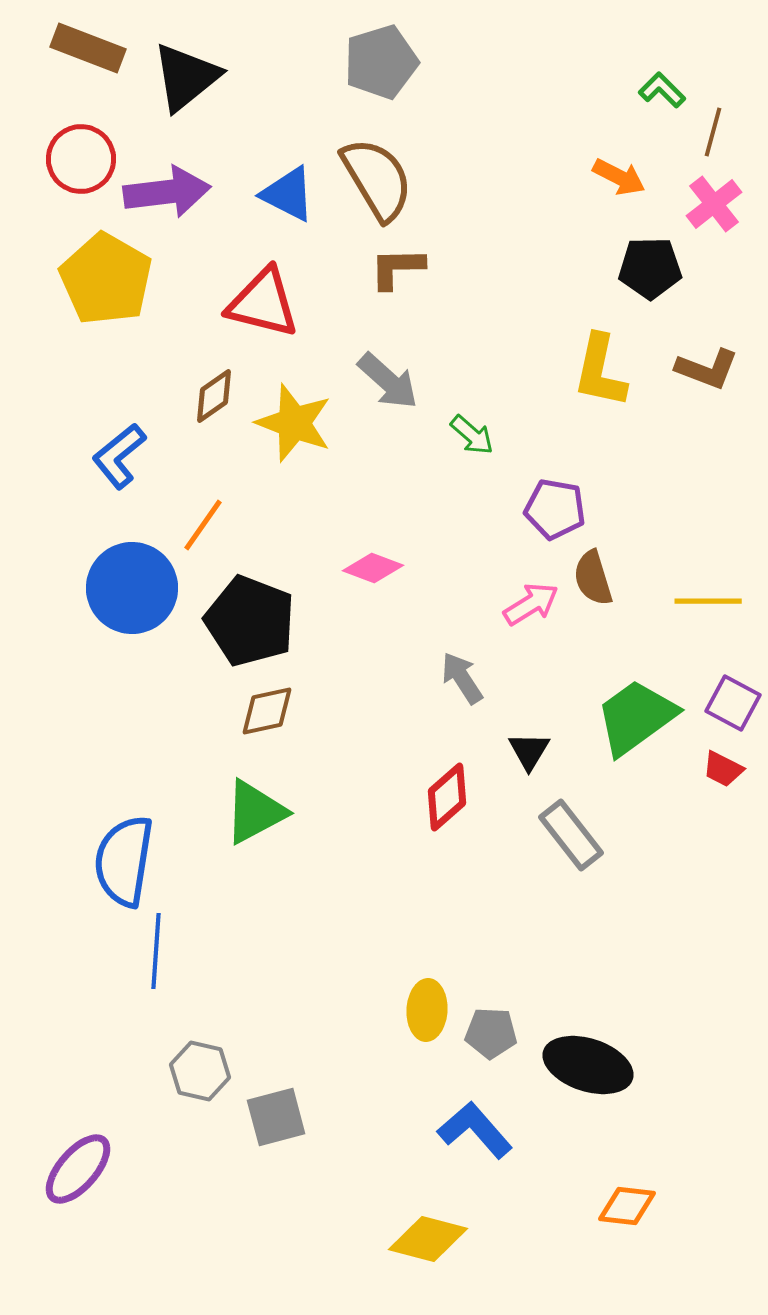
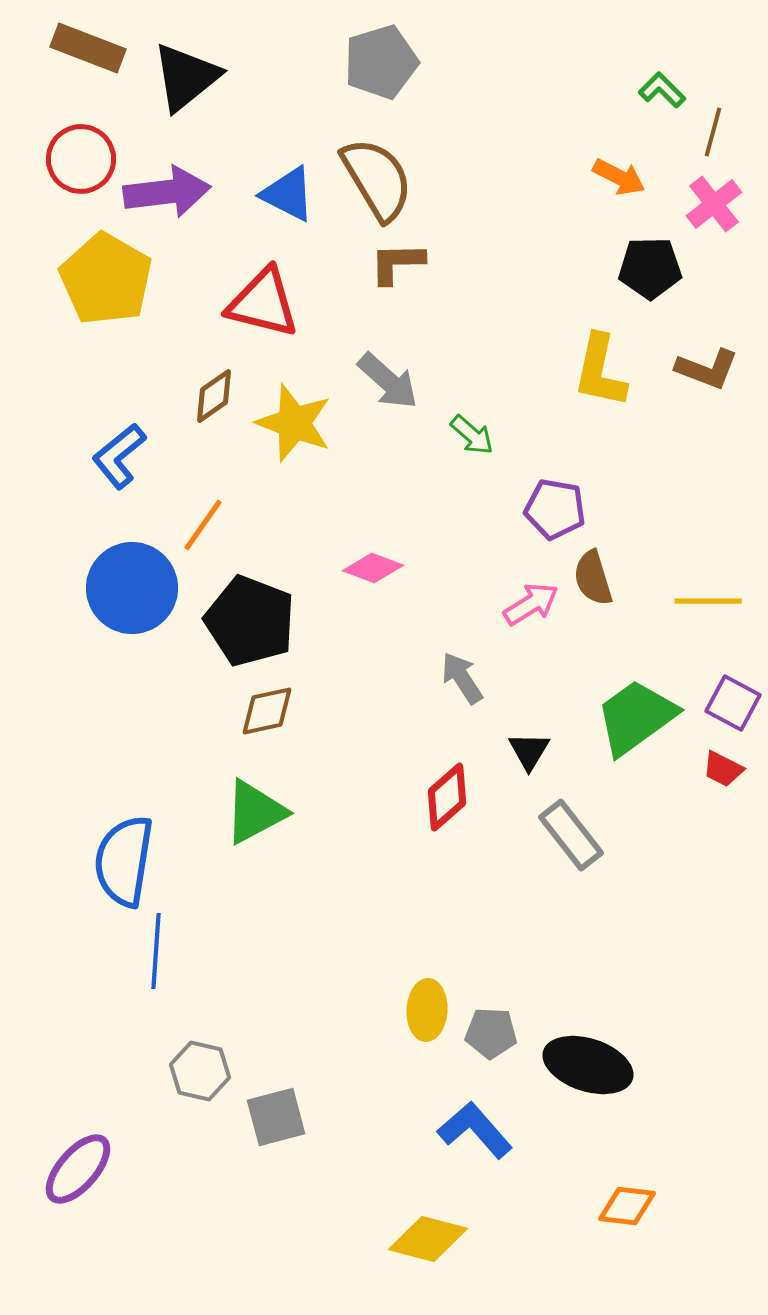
brown L-shape at (397, 268): moved 5 px up
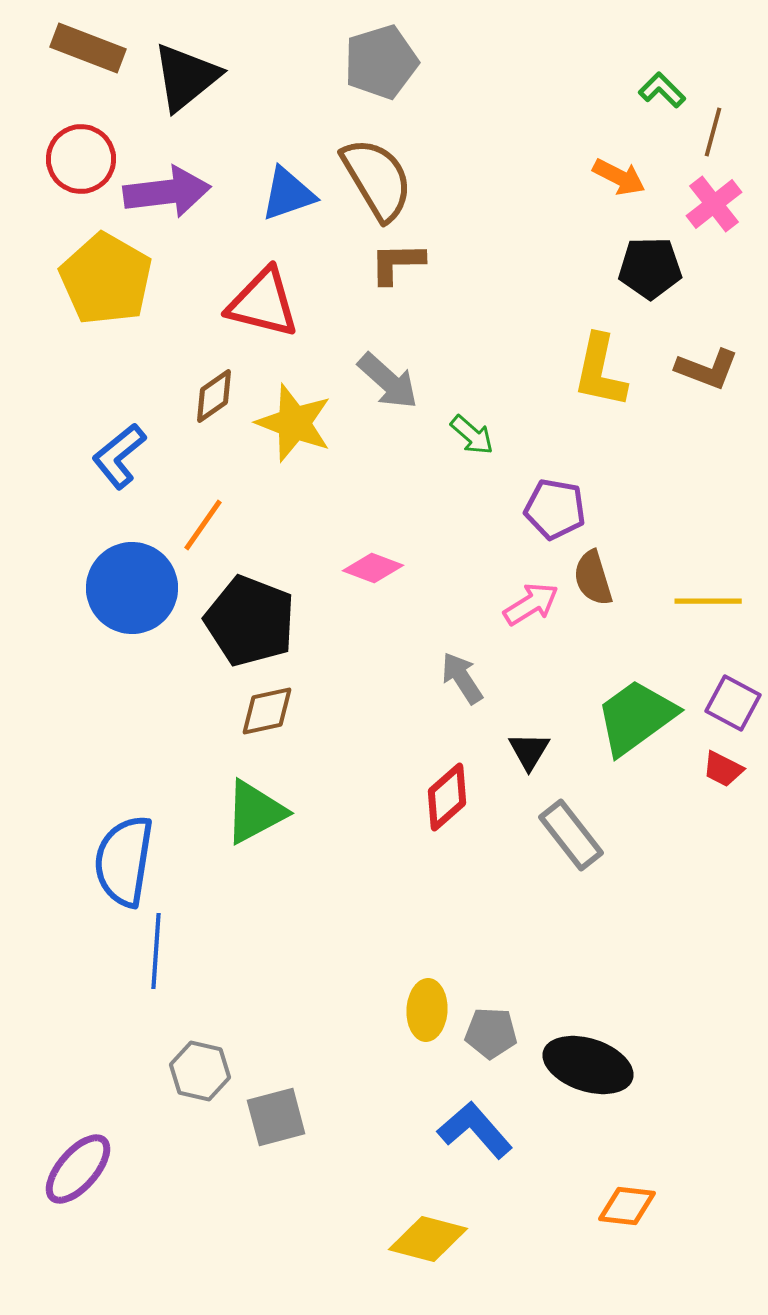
blue triangle at (288, 194): rotated 46 degrees counterclockwise
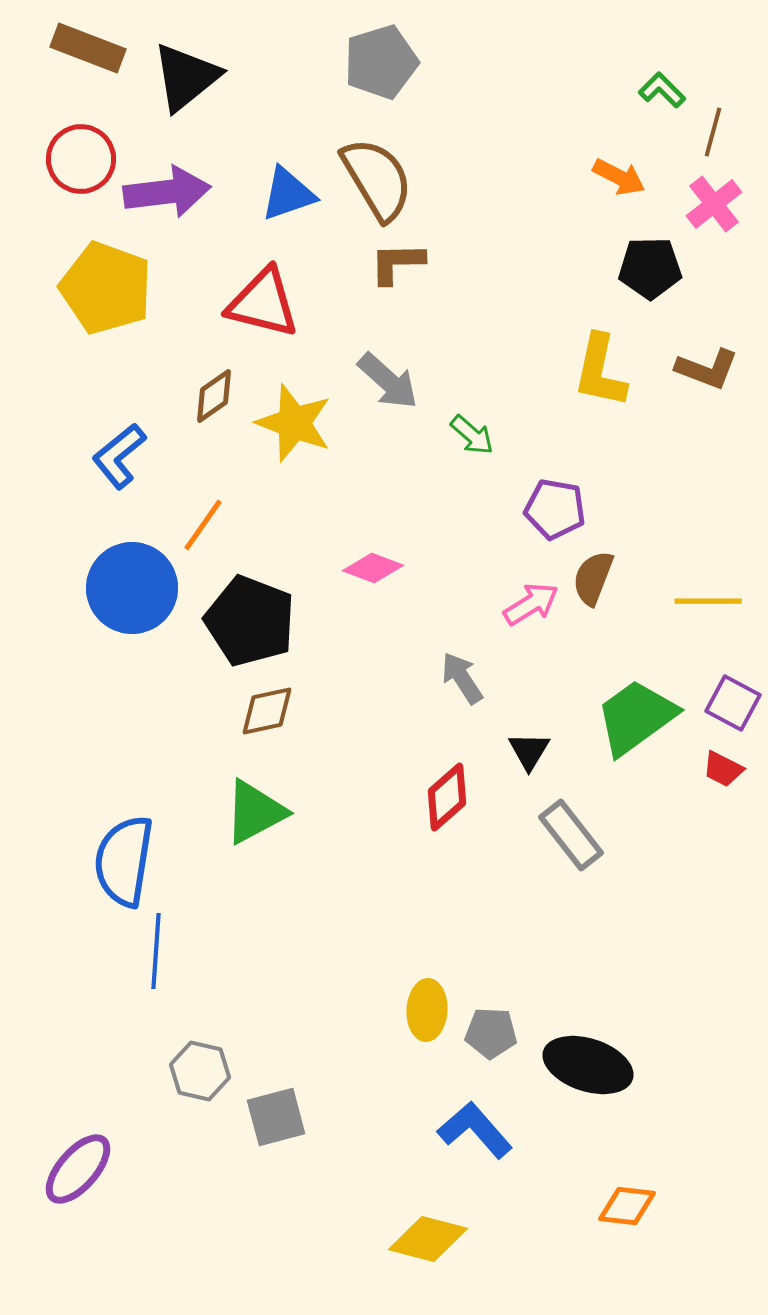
yellow pentagon at (106, 279): moved 9 px down; rotated 10 degrees counterclockwise
brown semicircle at (593, 578): rotated 38 degrees clockwise
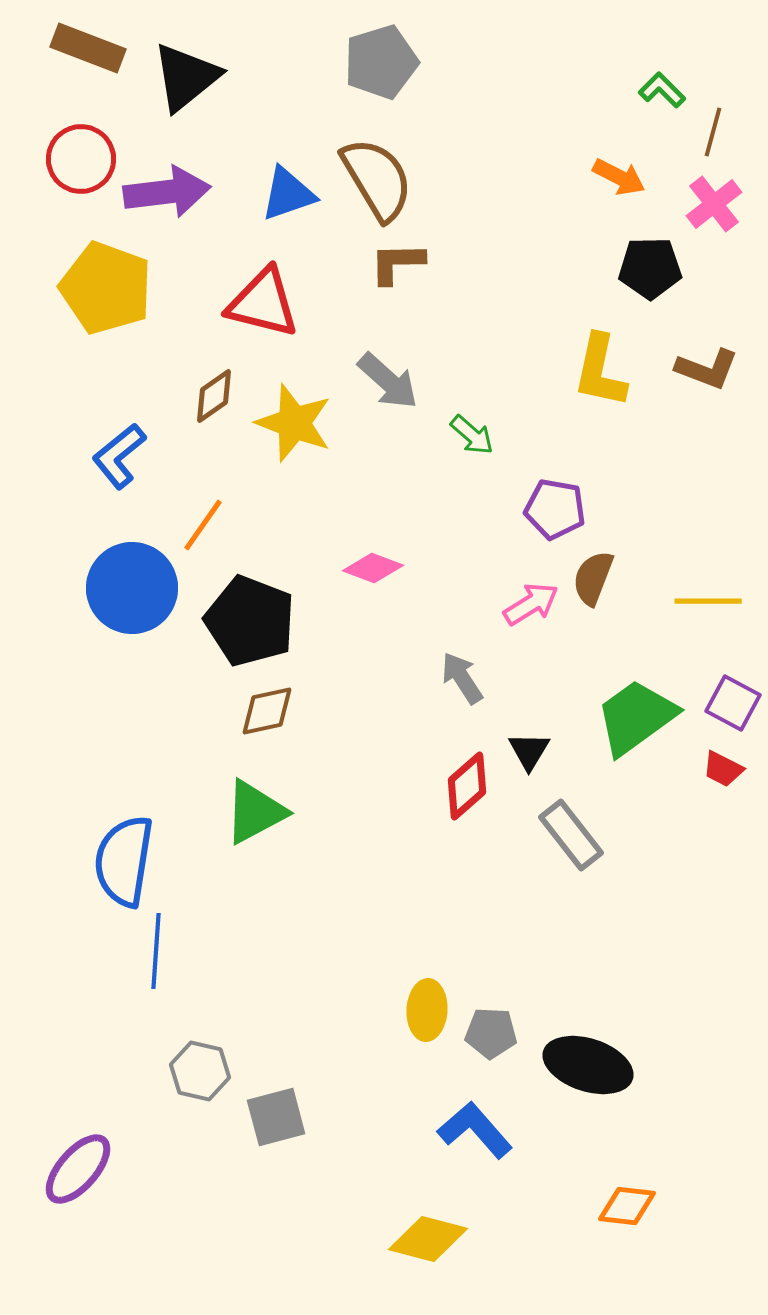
red diamond at (447, 797): moved 20 px right, 11 px up
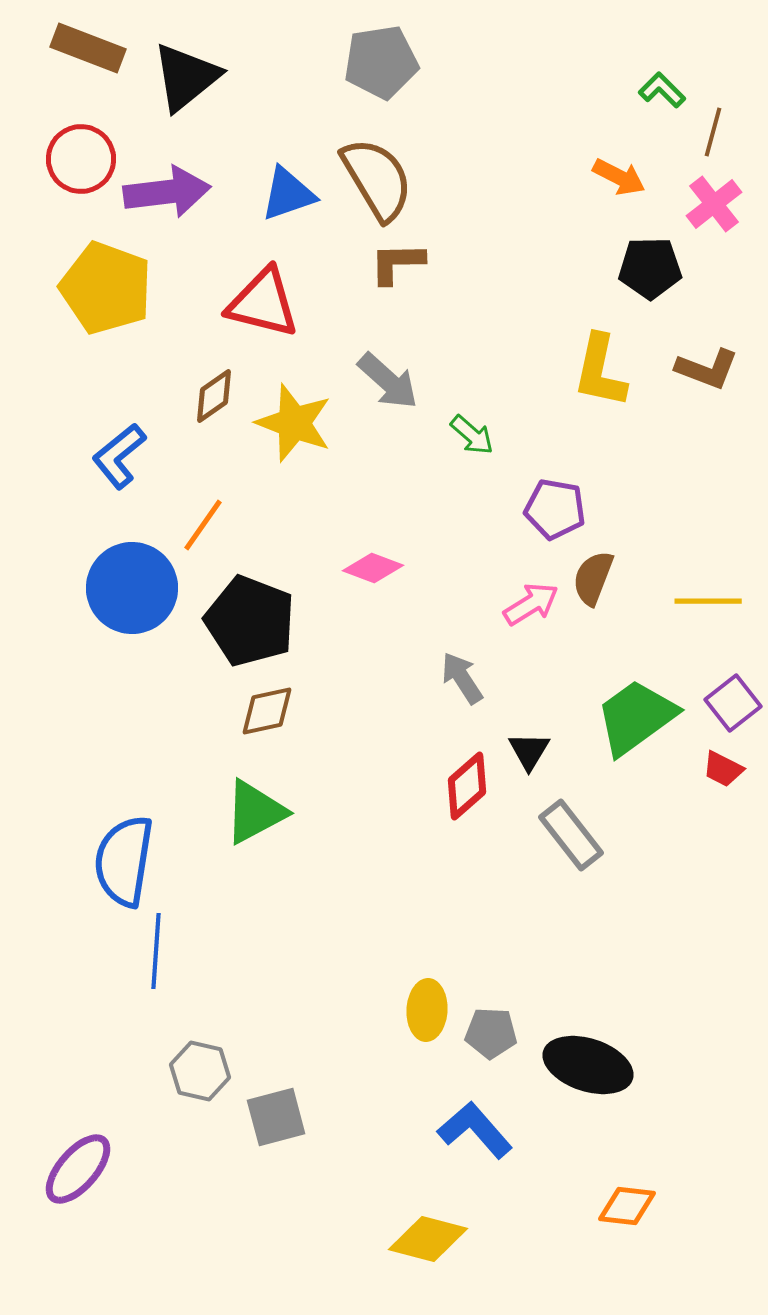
gray pentagon at (381, 62): rotated 8 degrees clockwise
purple square at (733, 703): rotated 24 degrees clockwise
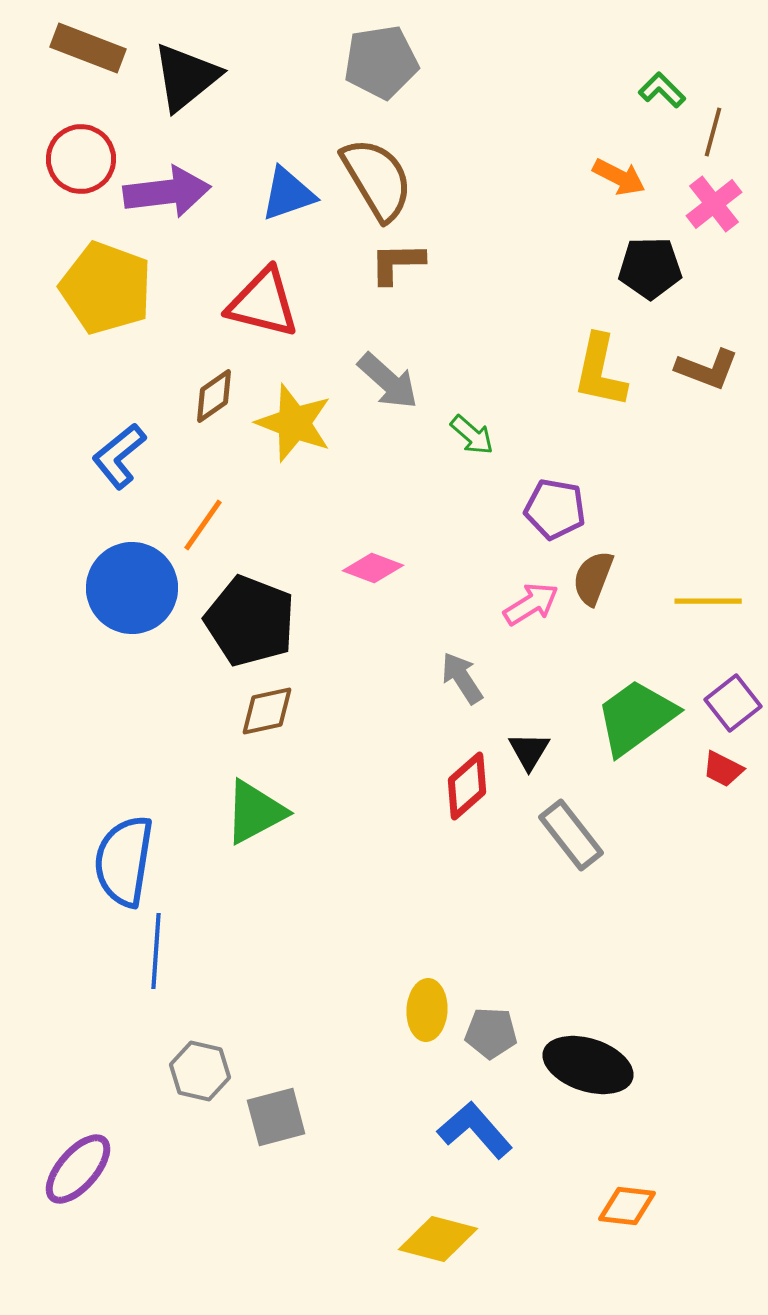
yellow diamond at (428, 1239): moved 10 px right
